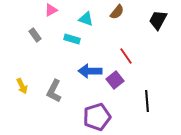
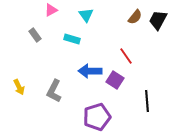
brown semicircle: moved 18 px right, 5 px down
cyan triangle: moved 4 px up; rotated 35 degrees clockwise
purple square: rotated 18 degrees counterclockwise
yellow arrow: moved 3 px left, 1 px down
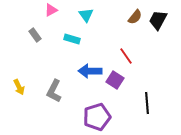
black line: moved 2 px down
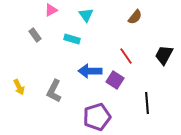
black trapezoid: moved 6 px right, 35 px down
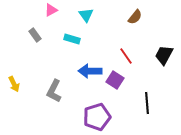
yellow arrow: moved 5 px left, 3 px up
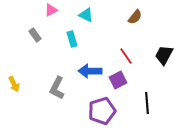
cyan triangle: rotated 28 degrees counterclockwise
cyan rectangle: rotated 56 degrees clockwise
purple square: moved 3 px right; rotated 30 degrees clockwise
gray L-shape: moved 3 px right, 3 px up
purple pentagon: moved 5 px right, 6 px up
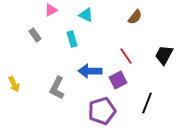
black line: rotated 25 degrees clockwise
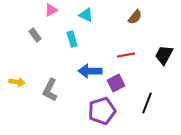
red line: moved 1 px up; rotated 66 degrees counterclockwise
purple square: moved 2 px left, 3 px down
yellow arrow: moved 3 px right, 2 px up; rotated 56 degrees counterclockwise
gray L-shape: moved 7 px left, 2 px down
